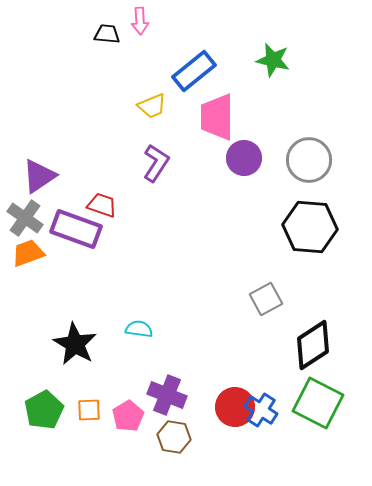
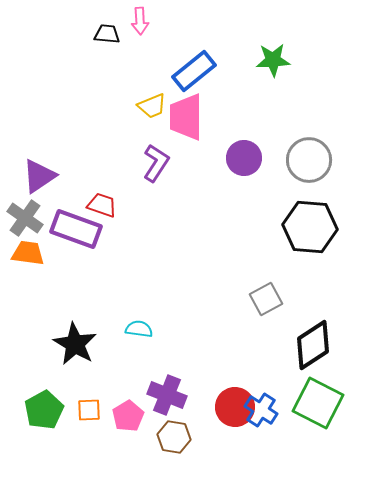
green star: rotated 16 degrees counterclockwise
pink trapezoid: moved 31 px left
orange trapezoid: rotated 28 degrees clockwise
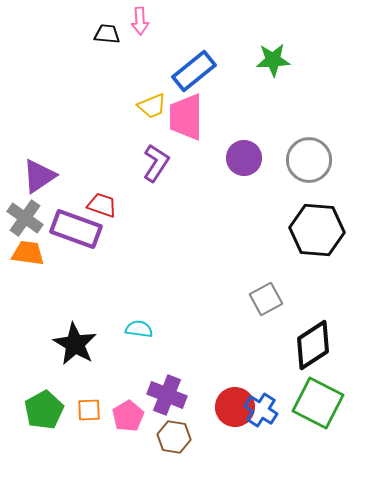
black hexagon: moved 7 px right, 3 px down
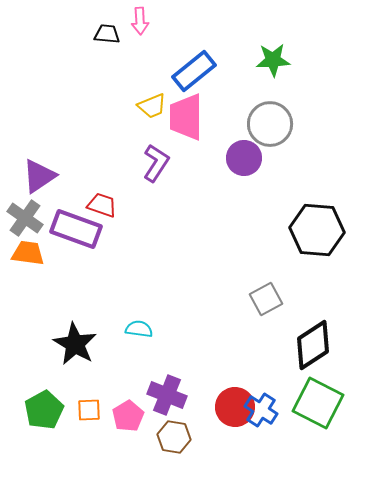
gray circle: moved 39 px left, 36 px up
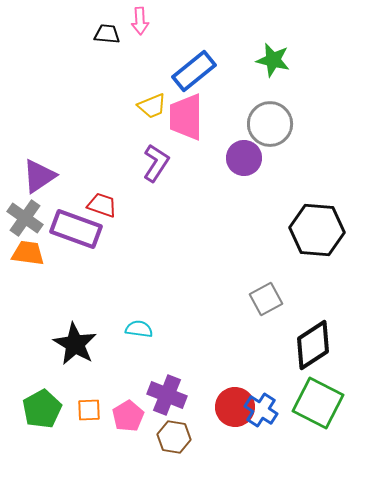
green star: rotated 16 degrees clockwise
green pentagon: moved 2 px left, 1 px up
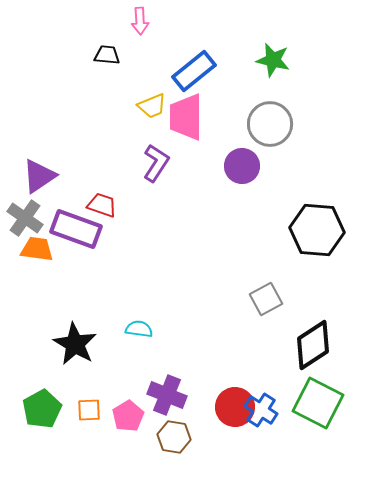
black trapezoid: moved 21 px down
purple circle: moved 2 px left, 8 px down
orange trapezoid: moved 9 px right, 4 px up
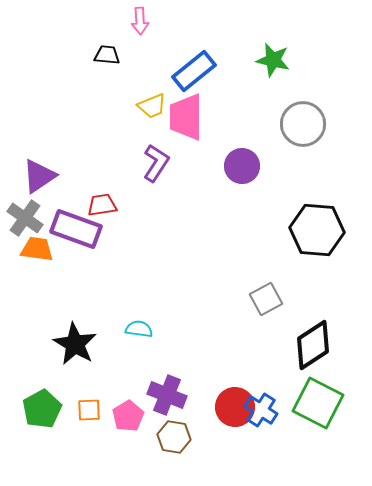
gray circle: moved 33 px right
red trapezoid: rotated 28 degrees counterclockwise
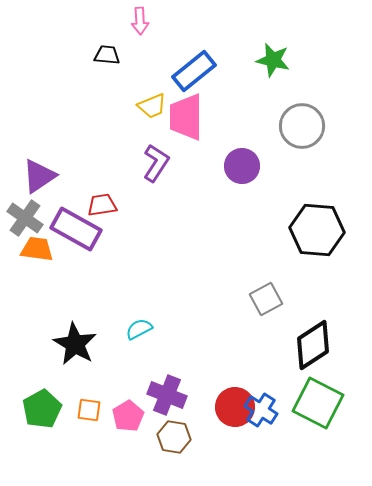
gray circle: moved 1 px left, 2 px down
purple rectangle: rotated 9 degrees clockwise
cyan semicircle: rotated 36 degrees counterclockwise
orange square: rotated 10 degrees clockwise
